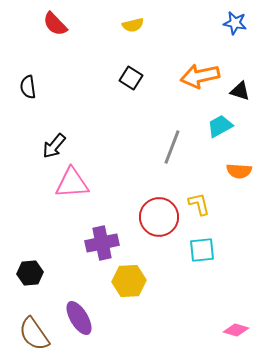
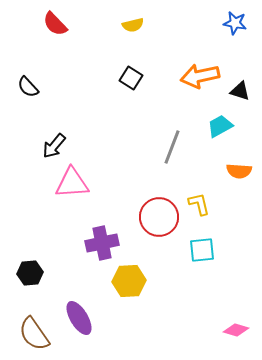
black semicircle: rotated 35 degrees counterclockwise
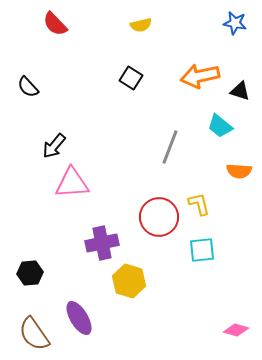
yellow semicircle: moved 8 px right
cyan trapezoid: rotated 112 degrees counterclockwise
gray line: moved 2 px left
yellow hexagon: rotated 20 degrees clockwise
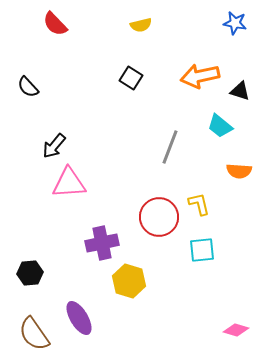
pink triangle: moved 3 px left
